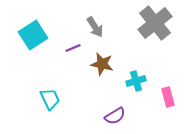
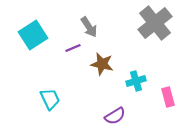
gray arrow: moved 6 px left
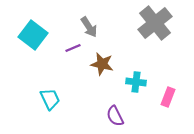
cyan square: rotated 20 degrees counterclockwise
cyan cross: moved 1 px down; rotated 24 degrees clockwise
pink rectangle: rotated 36 degrees clockwise
purple semicircle: rotated 95 degrees clockwise
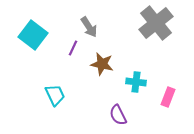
gray cross: moved 1 px right
purple line: rotated 42 degrees counterclockwise
cyan trapezoid: moved 5 px right, 4 px up
purple semicircle: moved 3 px right, 1 px up
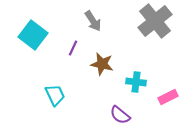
gray cross: moved 1 px left, 2 px up
gray arrow: moved 4 px right, 6 px up
pink rectangle: rotated 42 degrees clockwise
purple semicircle: moved 2 px right; rotated 25 degrees counterclockwise
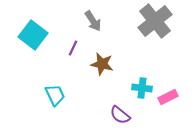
cyan cross: moved 6 px right, 6 px down
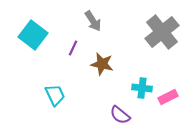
gray cross: moved 7 px right, 11 px down
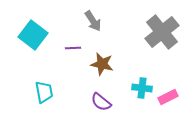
purple line: rotated 63 degrees clockwise
cyan trapezoid: moved 11 px left, 3 px up; rotated 15 degrees clockwise
purple semicircle: moved 19 px left, 13 px up
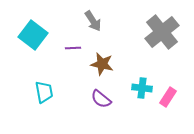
pink rectangle: rotated 30 degrees counterclockwise
purple semicircle: moved 3 px up
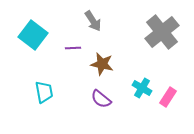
cyan cross: rotated 24 degrees clockwise
